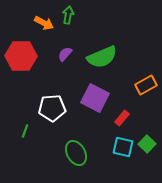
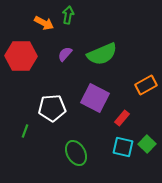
green semicircle: moved 3 px up
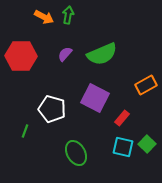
orange arrow: moved 6 px up
white pentagon: moved 1 px down; rotated 20 degrees clockwise
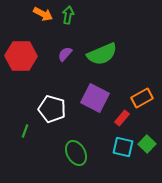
orange arrow: moved 1 px left, 3 px up
orange rectangle: moved 4 px left, 13 px down
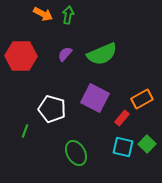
orange rectangle: moved 1 px down
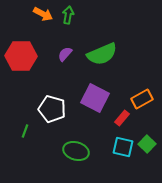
green ellipse: moved 2 px up; rotated 45 degrees counterclockwise
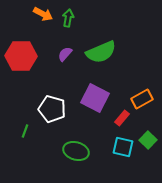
green arrow: moved 3 px down
green semicircle: moved 1 px left, 2 px up
green square: moved 1 px right, 4 px up
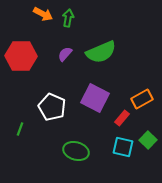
white pentagon: moved 2 px up; rotated 8 degrees clockwise
green line: moved 5 px left, 2 px up
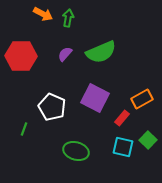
green line: moved 4 px right
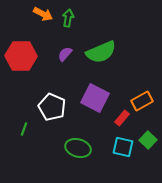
orange rectangle: moved 2 px down
green ellipse: moved 2 px right, 3 px up
